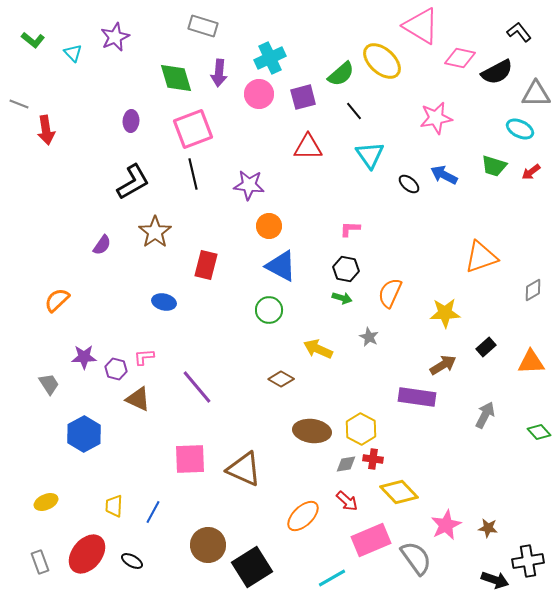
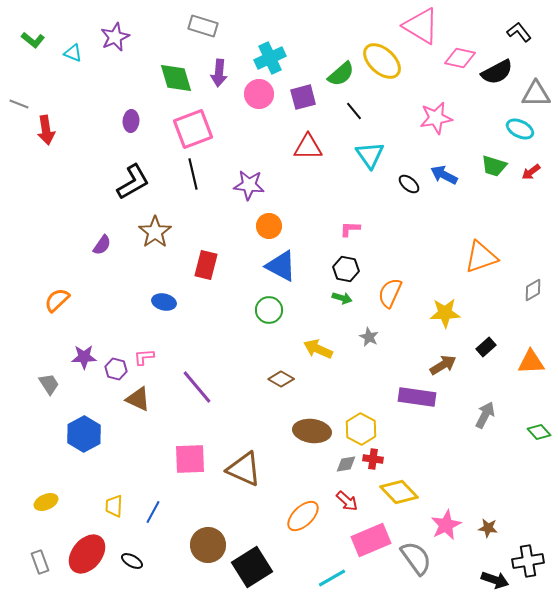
cyan triangle at (73, 53): rotated 24 degrees counterclockwise
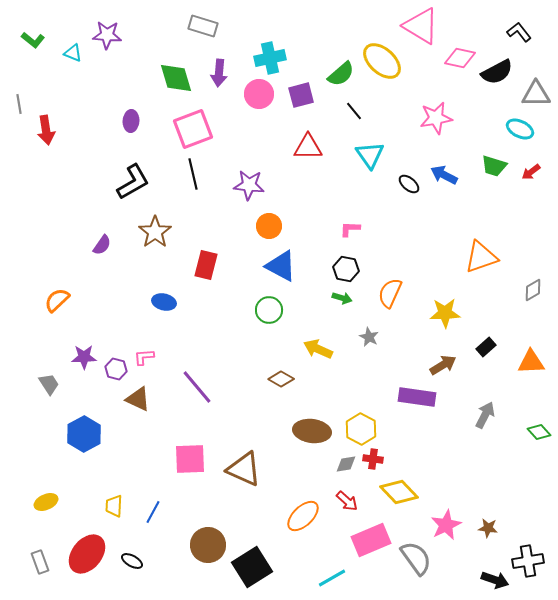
purple star at (115, 37): moved 8 px left, 2 px up; rotated 28 degrees clockwise
cyan cross at (270, 58): rotated 12 degrees clockwise
purple square at (303, 97): moved 2 px left, 2 px up
gray line at (19, 104): rotated 60 degrees clockwise
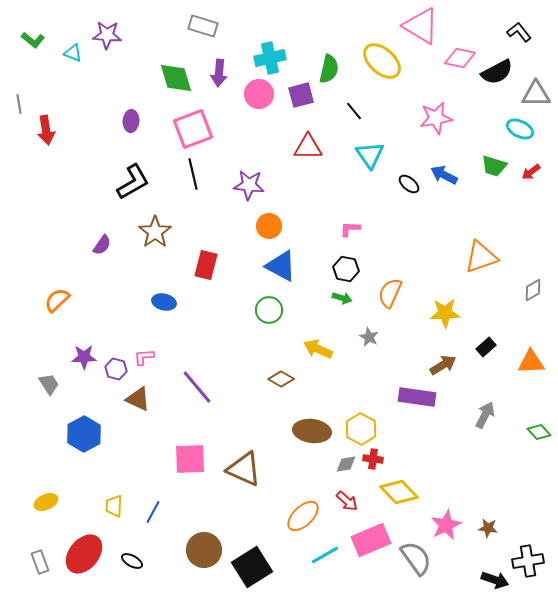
green semicircle at (341, 74): moved 12 px left, 5 px up; rotated 36 degrees counterclockwise
brown circle at (208, 545): moved 4 px left, 5 px down
red ellipse at (87, 554): moved 3 px left
cyan line at (332, 578): moved 7 px left, 23 px up
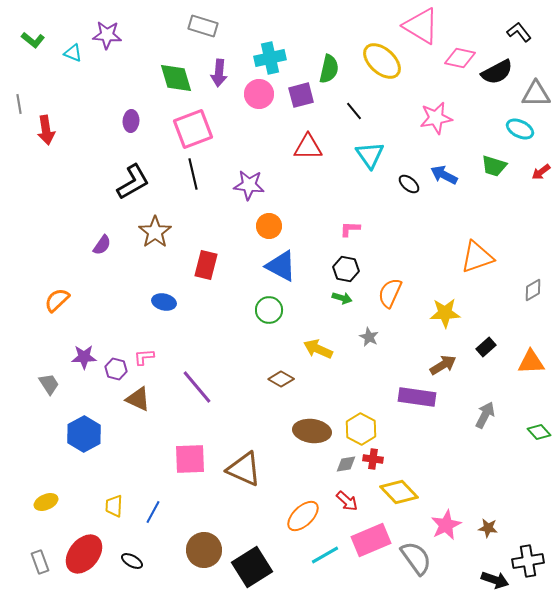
red arrow at (531, 172): moved 10 px right
orange triangle at (481, 257): moved 4 px left
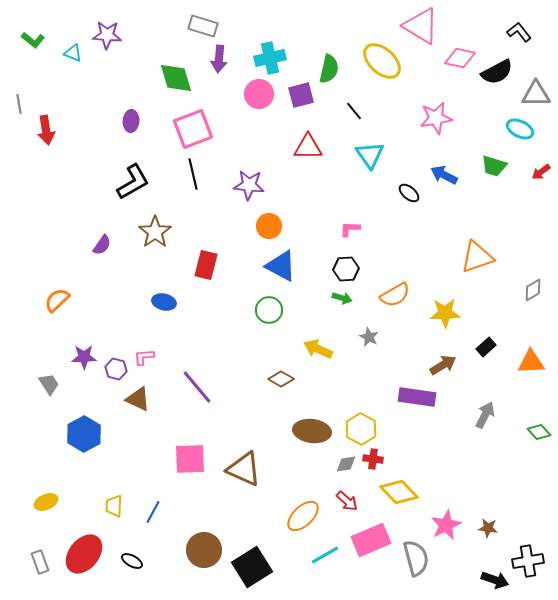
purple arrow at (219, 73): moved 14 px up
black ellipse at (409, 184): moved 9 px down
black hexagon at (346, 269): rotated 15 degrees counterclockwise
orange semicircle at (390, 293): moved 5 px right, 2 px down; rotated 144 degrees counterclockwise
gray semicircle at (416, 558): rotated 21 degrees clockwise
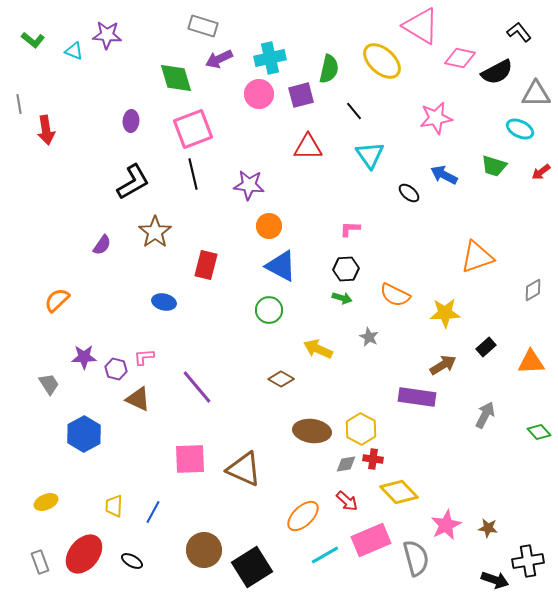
cyan triangle at (73, 53): moved 1 px right, 2 px up
purple arrow at (219, 59): rotated 60 degrees clockwise
orange semicircle at (395, 295): rotated 56 degrees clockwise
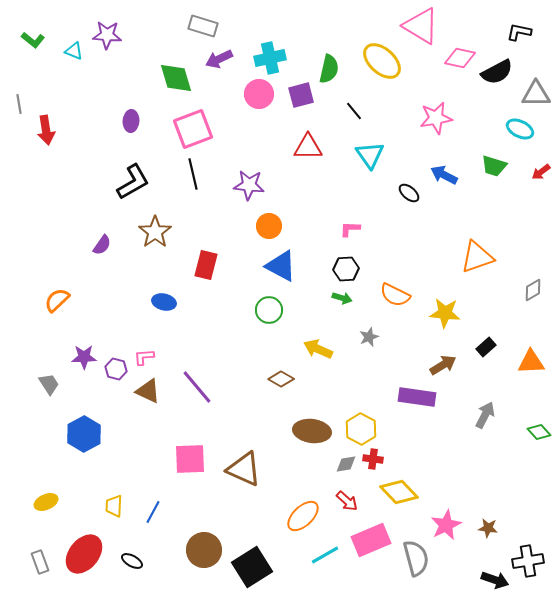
black L-shape at (519, 32): rotated 40 degrees counterclockwise
yellow star at (445, 313): rotated 8 degrees clockwise
gray star at (369, 337): rotated 24 degrees clockwise
brown triangle at (138, 399): moved 10 px right, 8 px up
